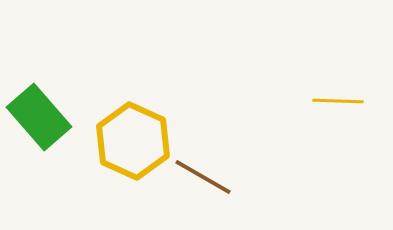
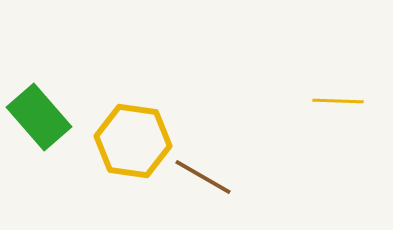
yellow hexagon: rotated 16 degrees counterclockwise
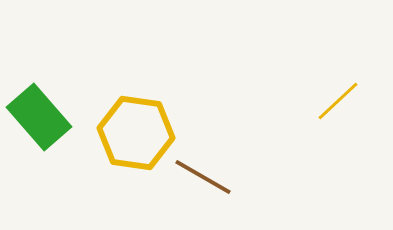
yellow line: rotated 45 degrees counterclockwise
yellow hexagon: moved 3 px right, 8 px up
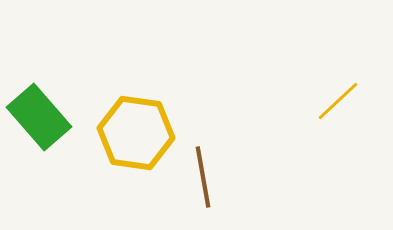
brown line: rotated 50 degrees clockwise
